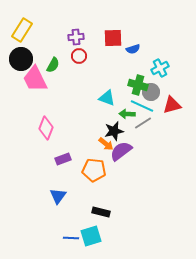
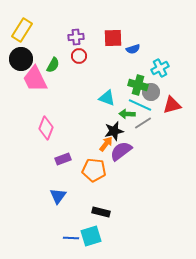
cyan line: moved 2 px left, 1 px up
orange arrow: rotated 91 degrees counterclockwise
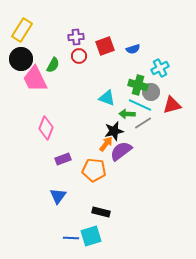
red square: moved 8 px left, 8 px down; rotated 18 degrees counterclockwise
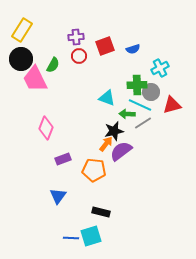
green cross: moved 1 px left; rotated 18 degrees counterclockwise
